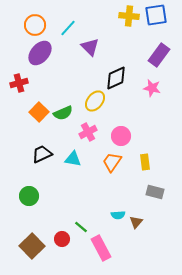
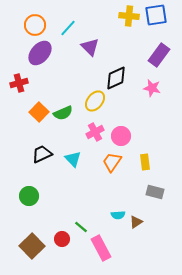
pink cross: moved 7 px right
cyan triangle: rotated 36 degrees clockwise
brown triangle: rotated 16 degrees clockwise
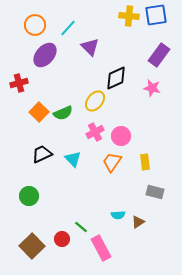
purple ellipse: moved 5 px right, 2 px down
brown triangle: moved 2 px right
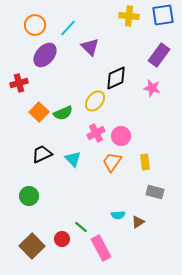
blue square: moved 7 px right
pink cross: moved 1 px right, 1 px down
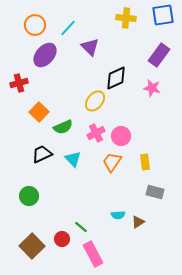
yellow cross: moved 3 px left, 2 px down
green semicircle: moved 14 px down
pink rectangle: moved 8 px left, 6 px down
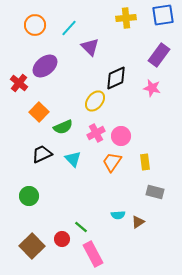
yellow cross: rotated 12 degrees counterclockwise
cyan line: moved 1 px right
purple ellipse: moved 11 px down; rotated 10 degrees clockwise
red cross: rotated 36 degrees counterclockwise
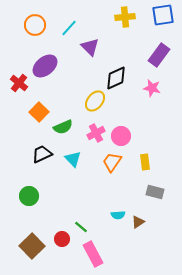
yellow cross: moved 1 px left, 1 px up
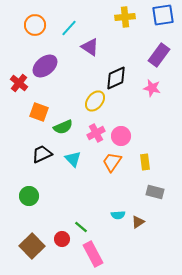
purple triangle: rotated 12 degrees counterclockwise
orange square: rotated 24 degrees counterclockwise
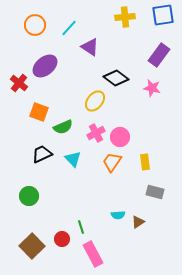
black diamond: rotated 60 degrees clockwise
pink circle: moved 1 px left, 1 px down
green line: rotated 32 degrees clockwise
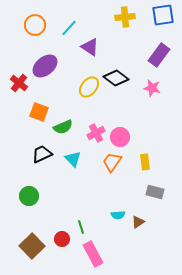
yellow ellipse: moved 6 px left, 14 px up
